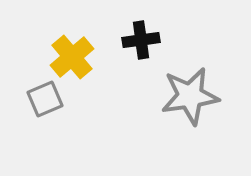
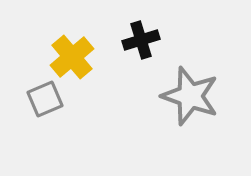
black cross: rotated 9 degrees counterclockwise
gray star: rotated 28 degrees clockwise
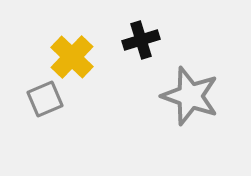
yellow cross: rotated 6 degrees counterclockwise
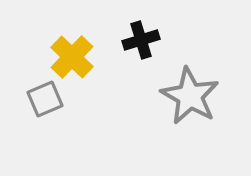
gray star: rotated 10 degrees clockwise
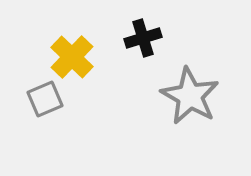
black cross: moved 2 px right, 2 px up
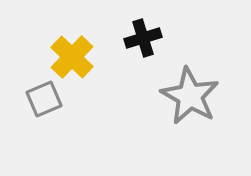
gray square: moved 1 px left
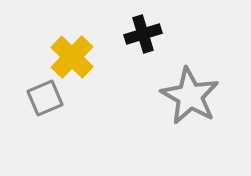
black cross: moved 4 px up
gray square: moved 1 px right, 1 px up
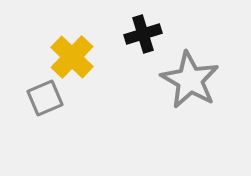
gray star: moved 16 px up
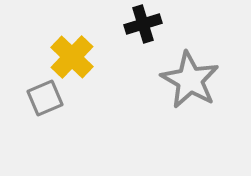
black cross: moved 10 px up
